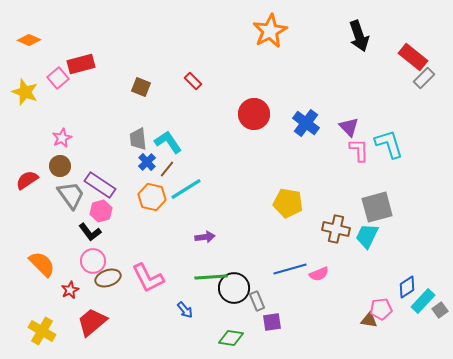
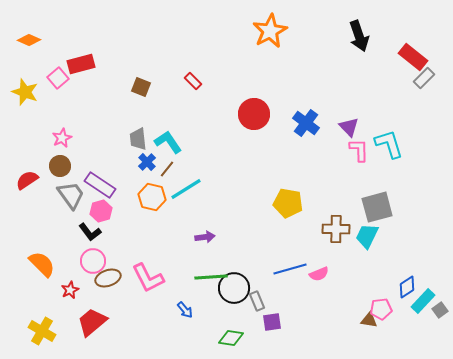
brown cross at (336, 229): rotated 12 degrees counterclockwise
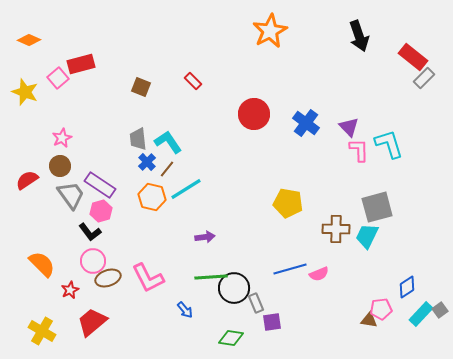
gray rectangle at (257, 301): moved 1 px left, 2 px down
cyan rectangle at (423, 301): moved 2 px left, 13 px down
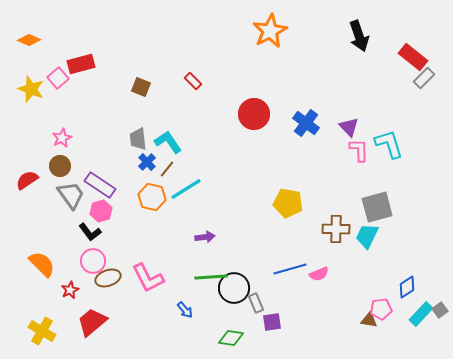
yellow star at (25, 92): moved 6 px right, 3 px up
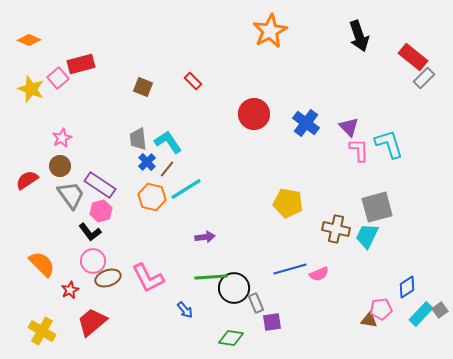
brown square at (141, 87): moved 2 px right
brown cross at (336, 229): rotated 12 degrees clockwise
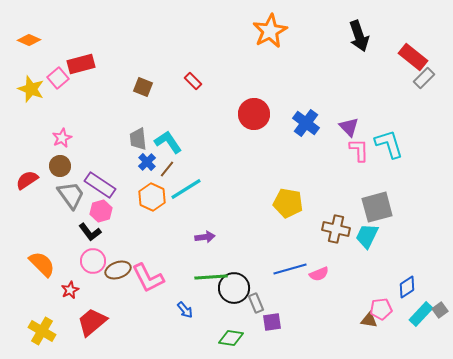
orange hexagon at (152, 197): rotated 12 degrees clockwise
brown ellipse at (108, 278): moved 10 px right, 8 px up
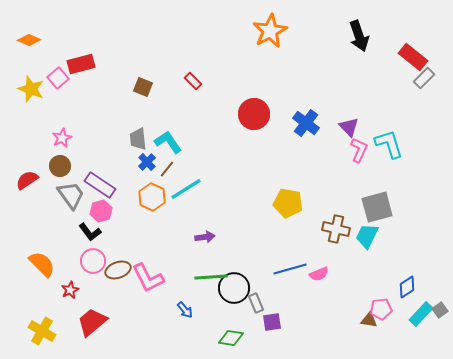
pink L-shape at (359, 150): rotated 25 degrees clockwise
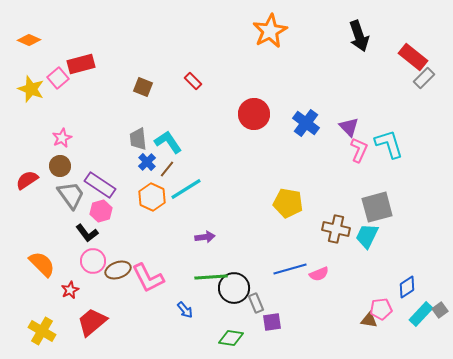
black L-shape at (90, 232): moved 3 px left, 1 px down
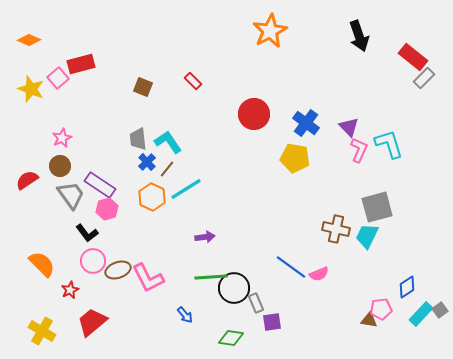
yellow pentagon at (288, 203): moved 7 px right, 45 px up
pink hexagon at (101, 211): moved 6 px right, 2 px up
blue line at (290, 269): moved 1 px right, 2 px up; rotated 52 degrees clockwise
blue arrow at (185, 310): moved 5 px down
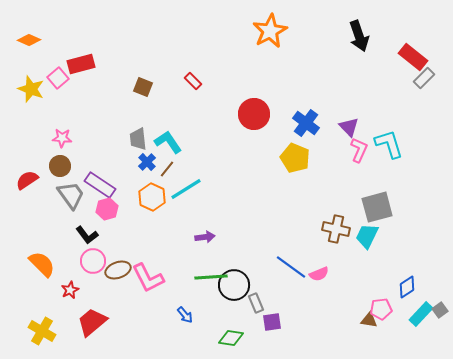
pink star at (62, 138): rotated 30 degrees clockwise
yellow pentagon at (295, 158): rotated 12 degrees clockwise
black L-shape at (87, 233): moved 2 px down
black circle at (234, 288): moved 3 px up
